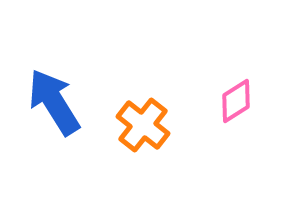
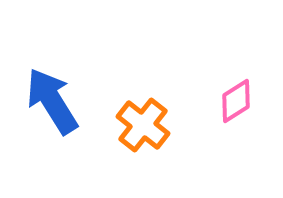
blue arrow: moved 2 px left, 1 px up
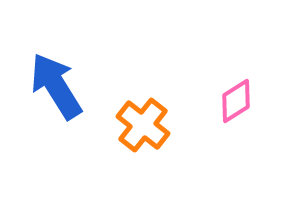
blue arrow: moved 4 px right, 15 px up
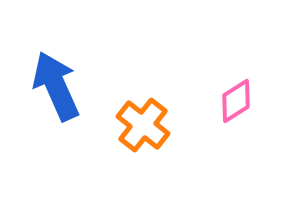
blue arrow: rotated 8 degrees clockwise
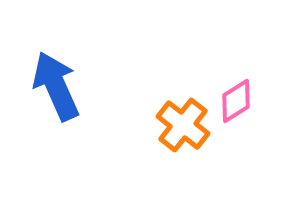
orange cross: moved 40 px right
